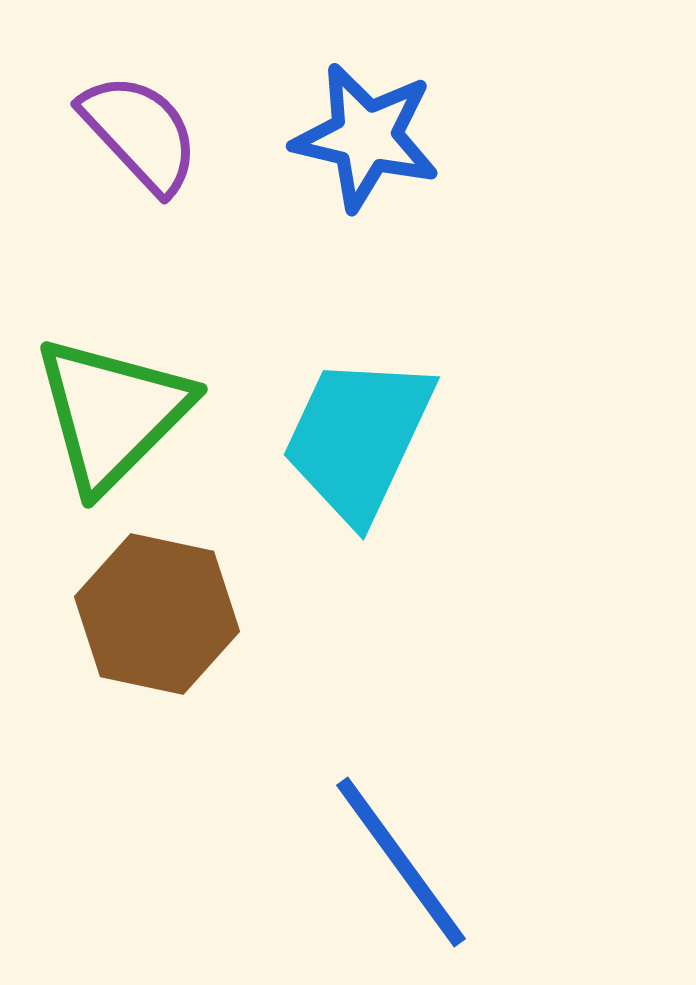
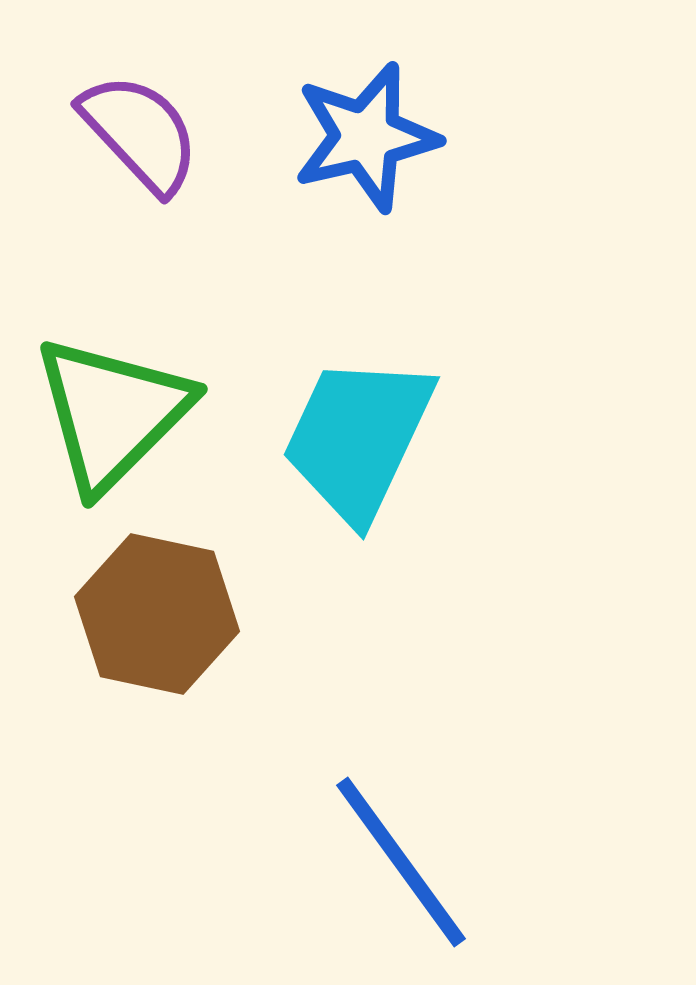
blue star: rotated 26 degrees counterclockwise
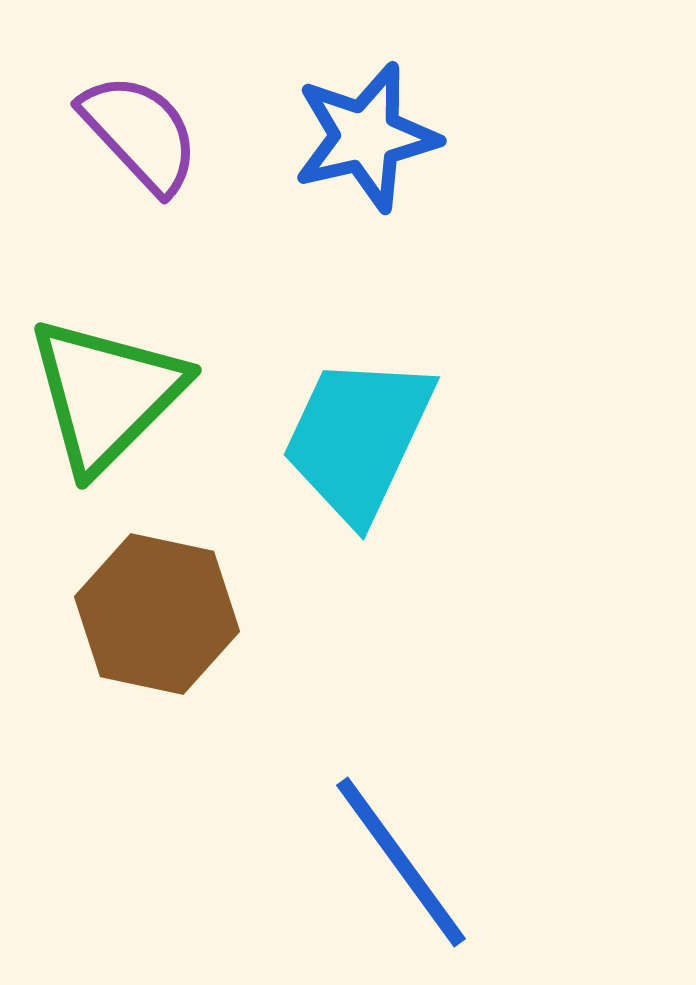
green triangle: moved 6 px left, 19 px up
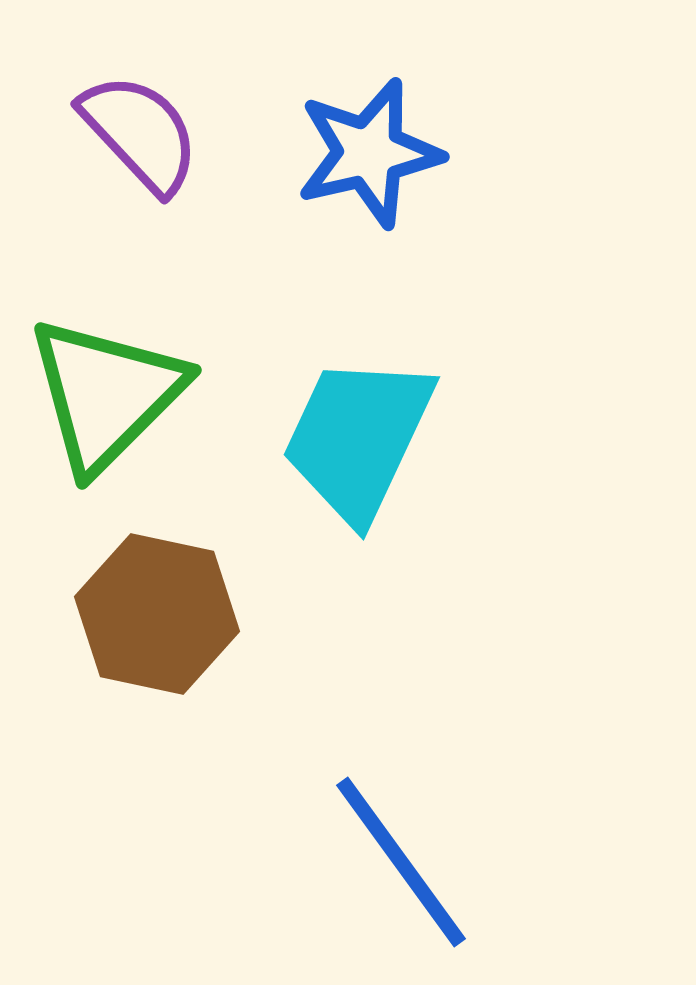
blue star: moved 3 px right, 16 px down
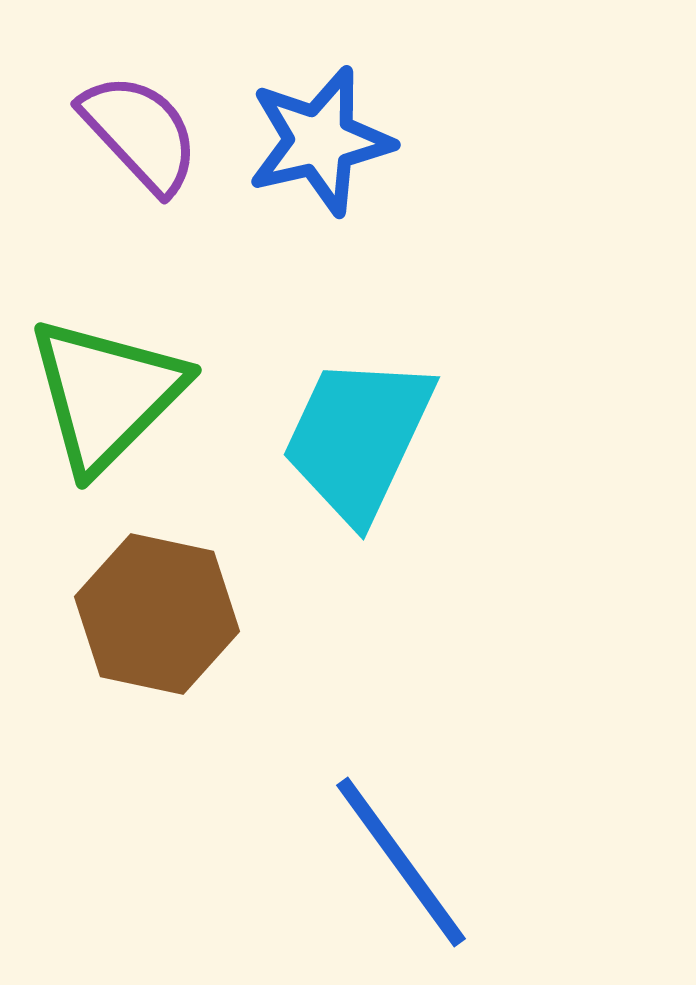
blue star: moved 49 px left, 12 px up
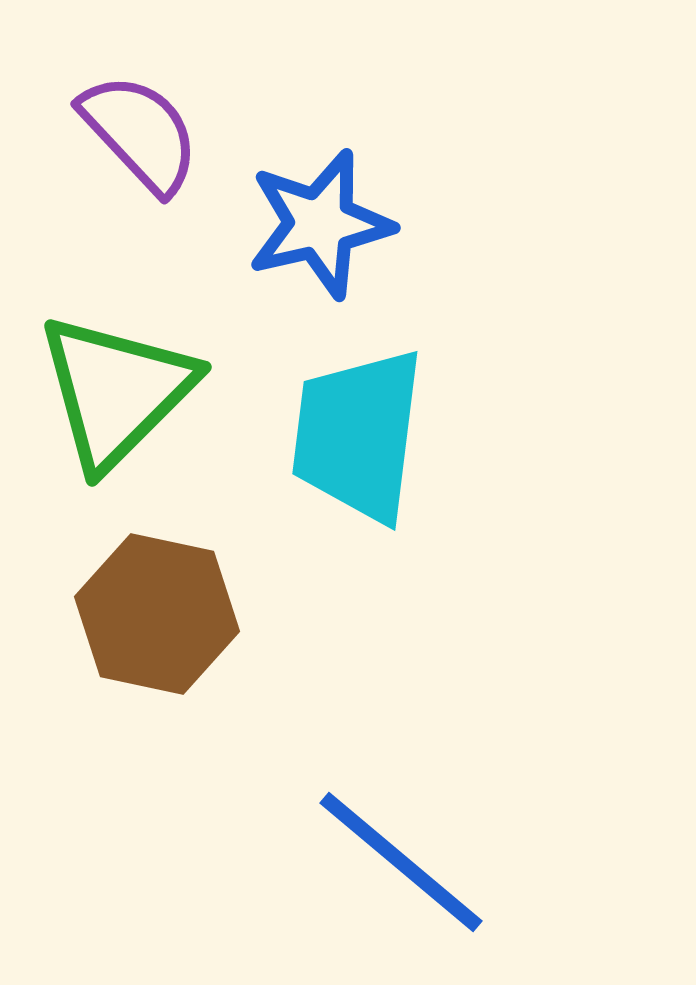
blue star: moved 83 px down
green triangle: moved 10 px right, 3 px up
cyan trapezoid: moved 3 px up; rotated 18 degrees counterclockwise
blue line: rotated 14 degrees counterclockwise
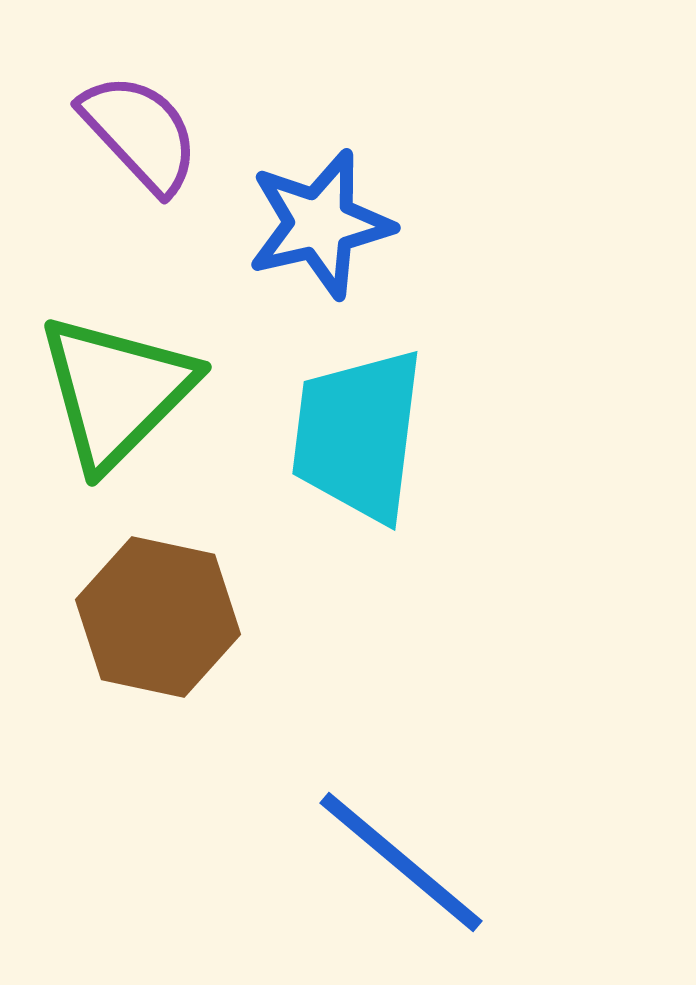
brown hexagon: moved 1 px right, 3 px down
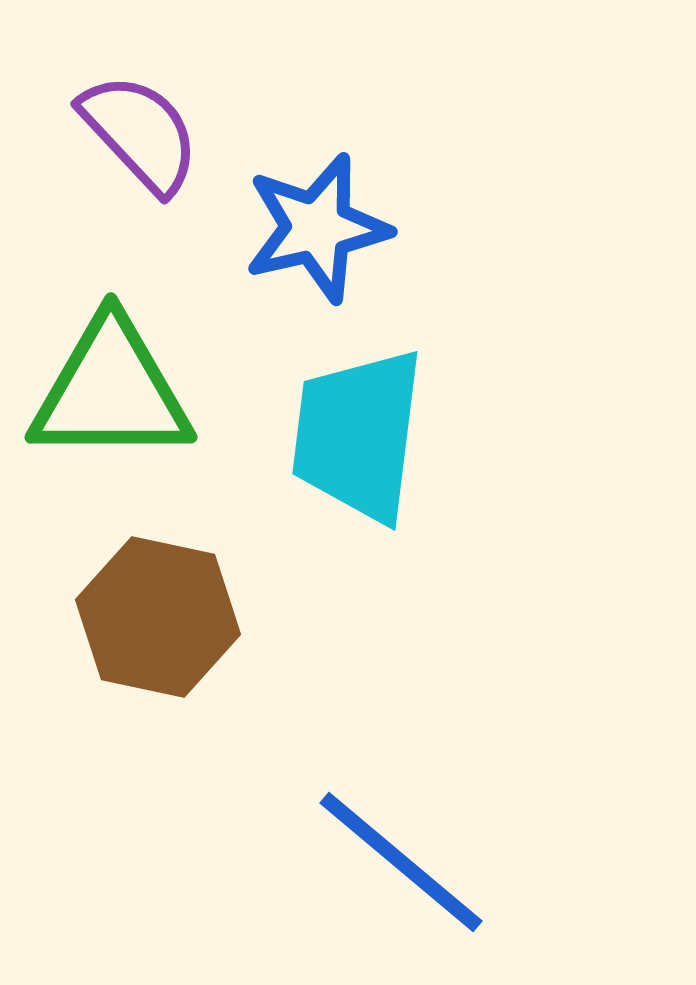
blue star: moved 3 px left, 4 px down
green triangle: moved 5 px left; rotated 45 degrees clockwise
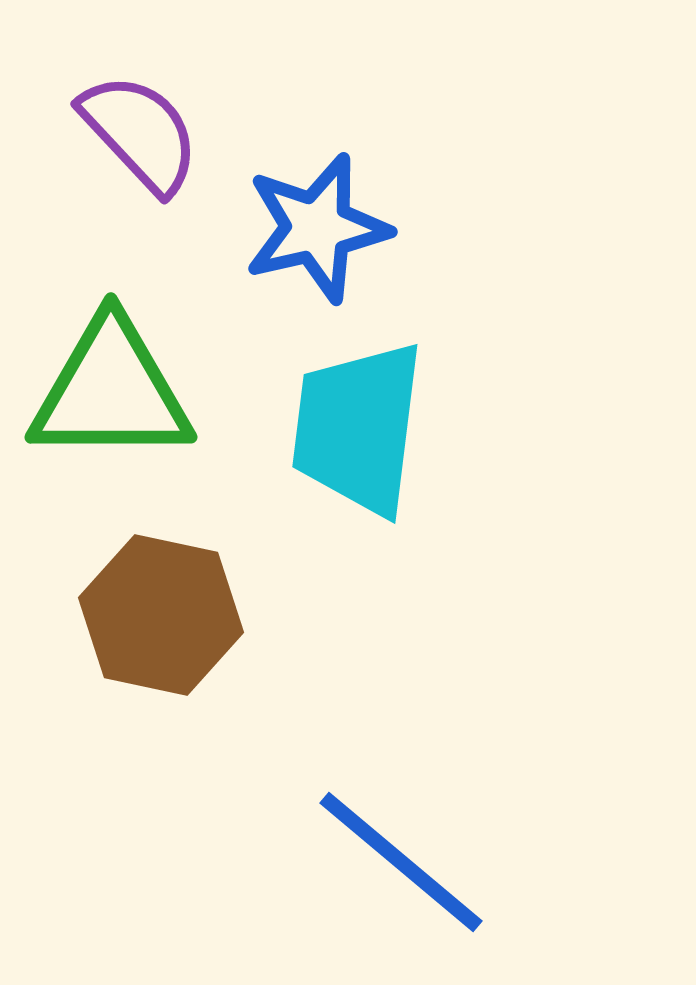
cyan trapezoid: moved 7 px up
brown hexagon: moved 3 px right, 2 px up
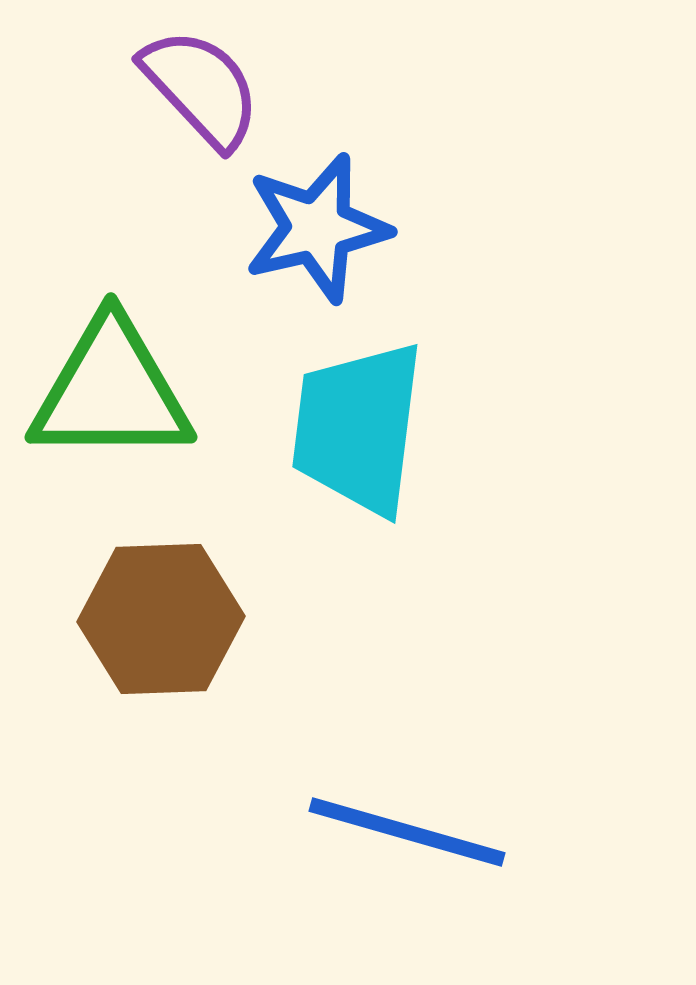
purple semicircle: moved 61 px right, 45 px up
brown hexagon: moved 4 px down; rotated 14 degrees counterclockwise
blue line: moved 6 px right, 30 px up; rotated 24 degrees counterclockwise
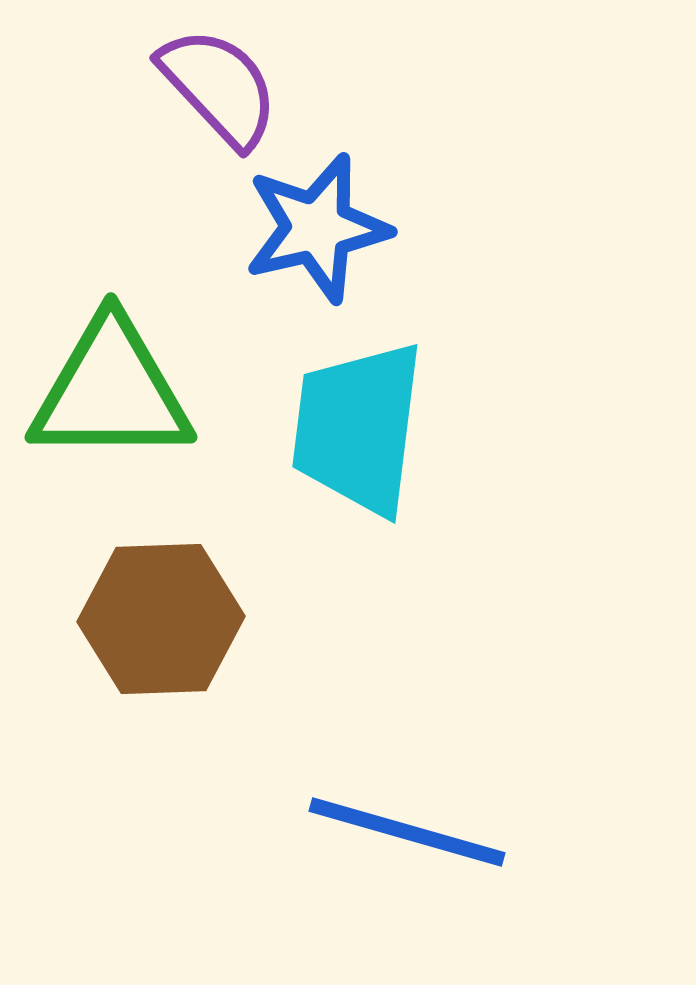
purple semicircle: moved 18 px right, 1 px up
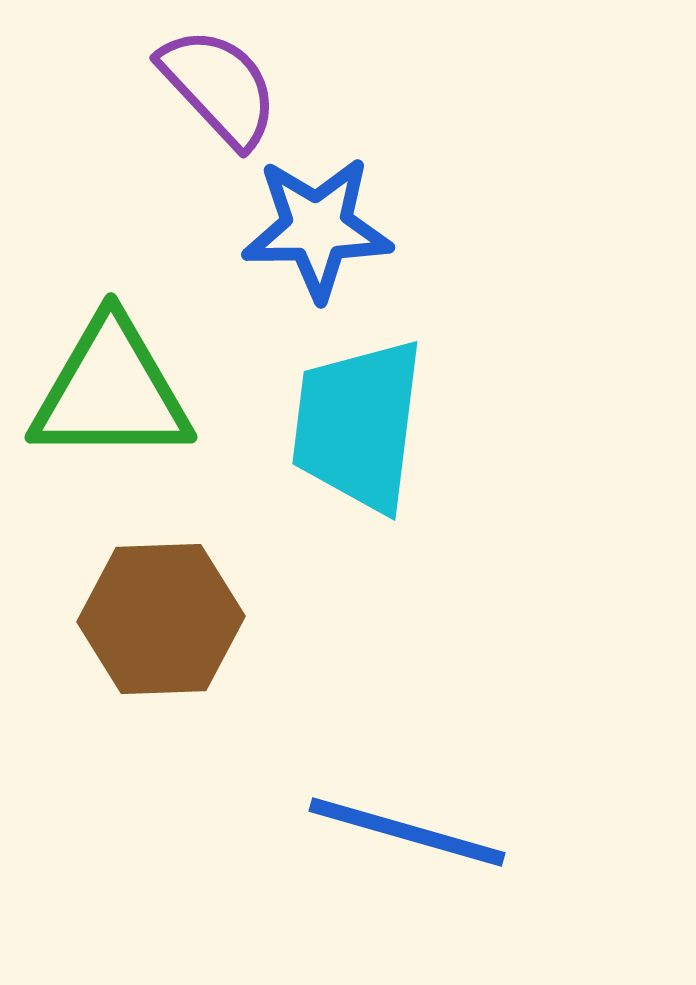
blue star: rotated 12 degrees clockwise
cyan trapezoid: moved 3 px up
